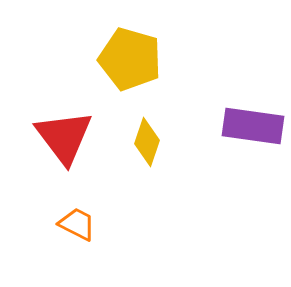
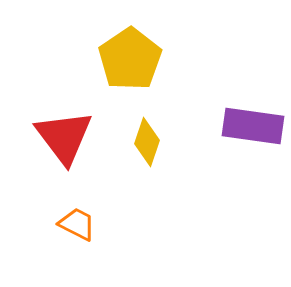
yellow pentagon: rotated 22 degrees clockwise
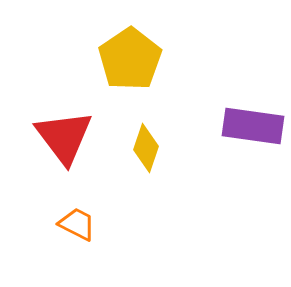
yellow diamond: moved 1 px left, 6 px down
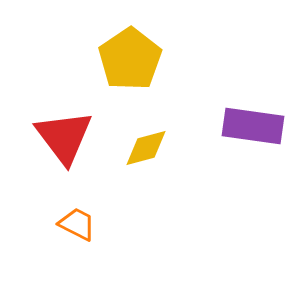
yellow diamond: rotated 57 degrees clockwise
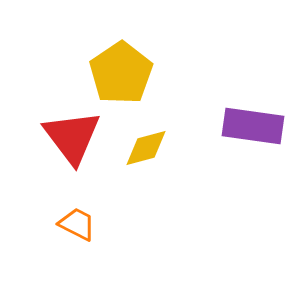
yellow pentagon: moved 9 px left, 14 px down
red triangle: moved 8 px right
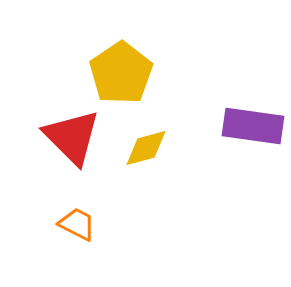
red triangle: rotated 8 degrees counterclockwise
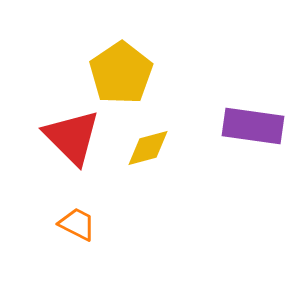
yellow diamond: moved 2 px right
